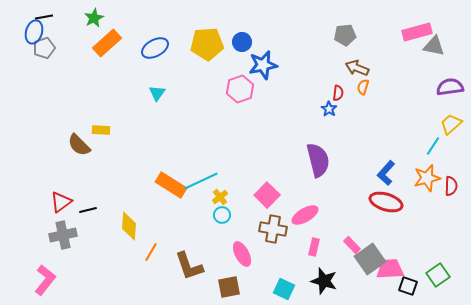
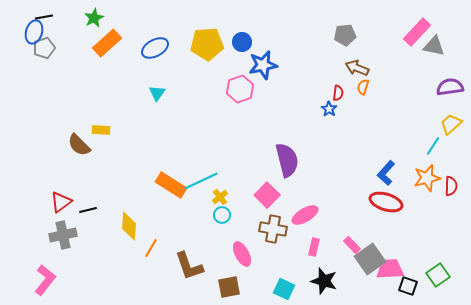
pink rectangle at (417, 32): rotated 32 degrees counterclockwise
purple semicircle at (318, 160): moved 31 px left
orange line at (151, 252): moved 4 px up
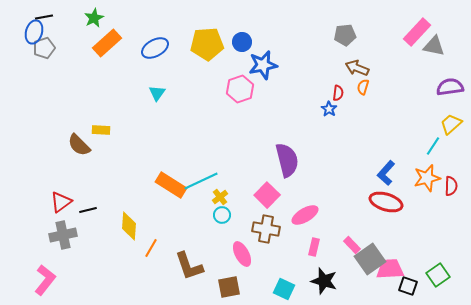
brown cross at (273, 229): moved 7 px left
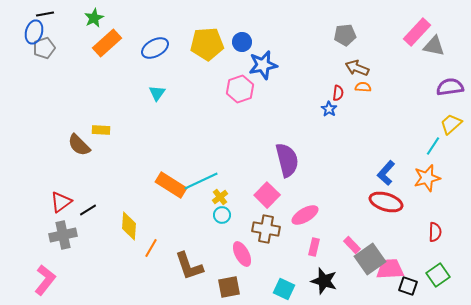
black line at (44, 17): moved 1 px right, 3 px up
orange semicircle at (363, 87): rotated 77 degrees clockwise
red semicircle at (451, 186): moved 16 px left, 46 px down
black line at (88, 210): rotated 18 degrees counterclockwise
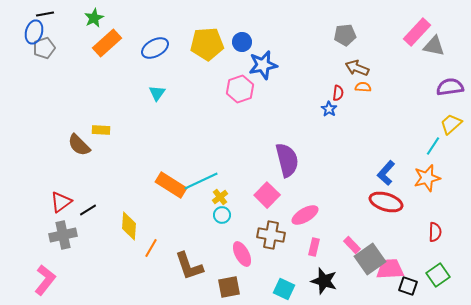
brown cross at (266, 229): moved 5 px right, 6 px down
